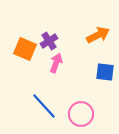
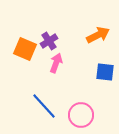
pink circle: moved 1 px down
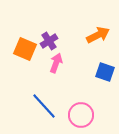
blue square: rotated 12 degrees clockwise
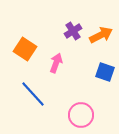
orange arrow: moved 3 px right
purple cross: moved 24 px right, 10 px up
orange square: rotated 10 degrees clockwise
blue line: moved 11 px left, 12 px up
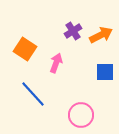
blue square: rotated 18 degrees counterclockwise
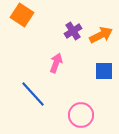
orange square: moved 3 px left, 34 px up
blue square: moved 1 px left, 1 px up
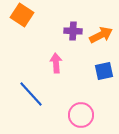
purple cross: rotated 36 degrees clockwise
pink arrow: rotated 24 degrees counterclockwise
blue square: rotated 12 degrees counterclockwise
blue line: moved 2 px left
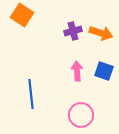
purple cross: rotated 18 degrees counterclockwise
orange arrow: moved 2 px up; rotated 45 degrees clockwise
pink arrow: moved 21 px right, 8 px down
blue square: rotated 30 degrees clockwise
blue line: rotated 36 degrees clockwise
